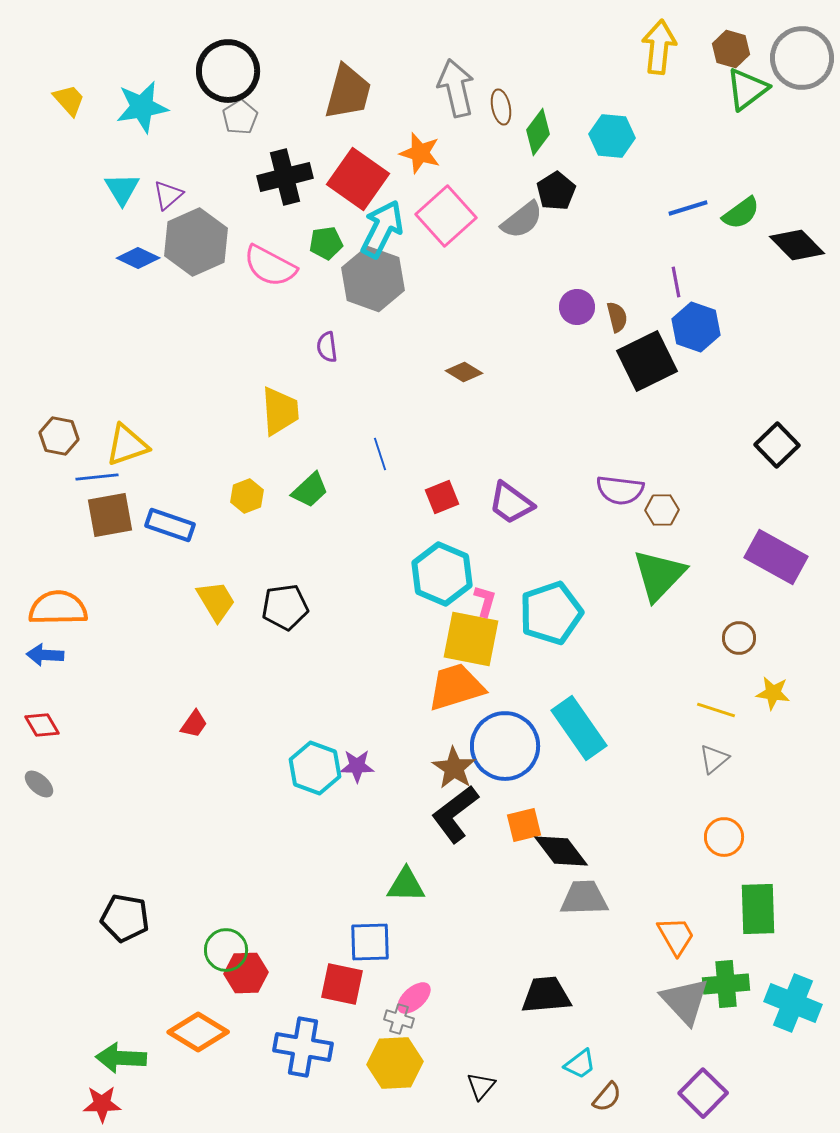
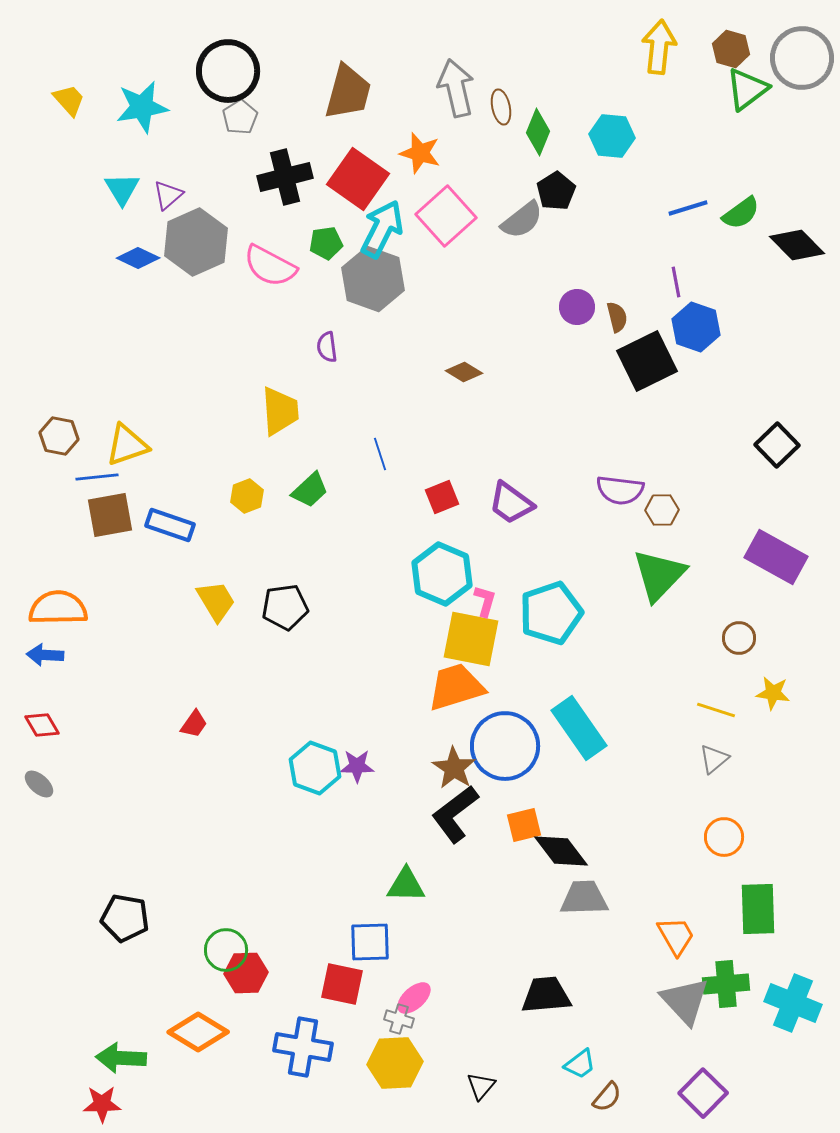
green diamond at (538, 132): rotated 15 degrees counterclockwise
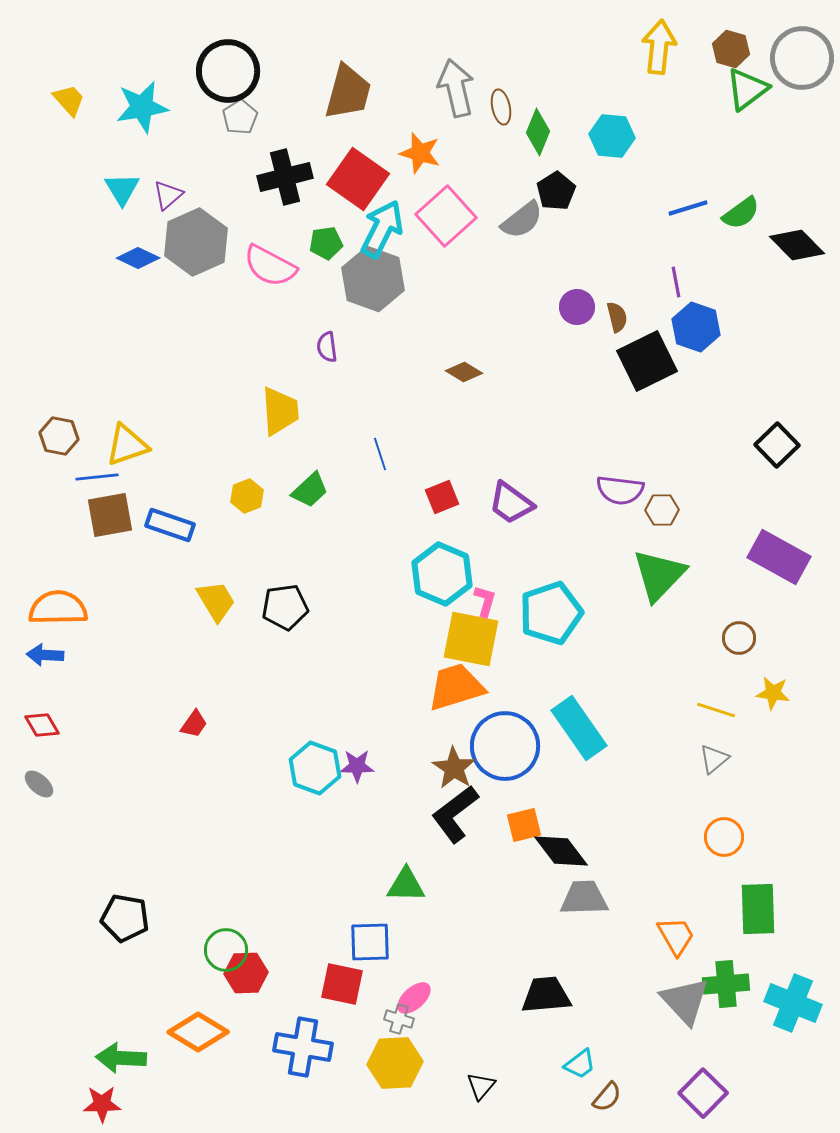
purple rectangle at (776, 557): moved 3 px right
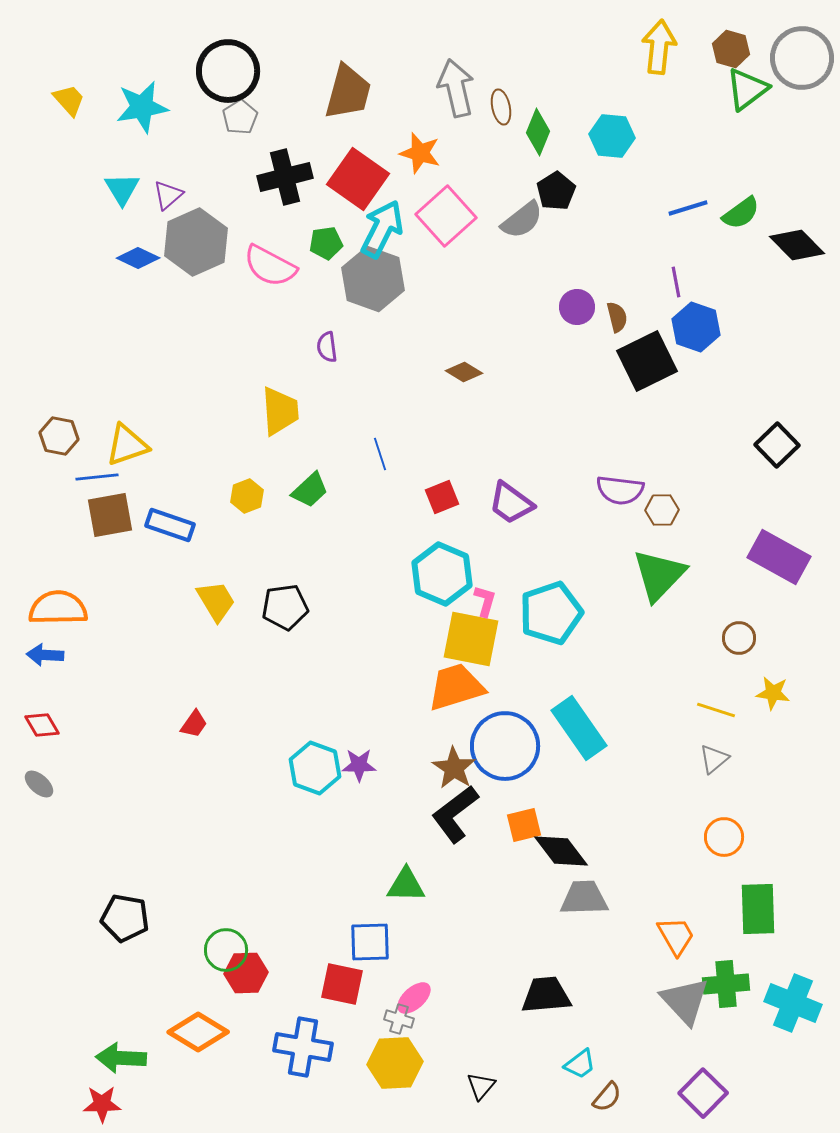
purple star at (357, 766): moved 2 px right, 1 px up
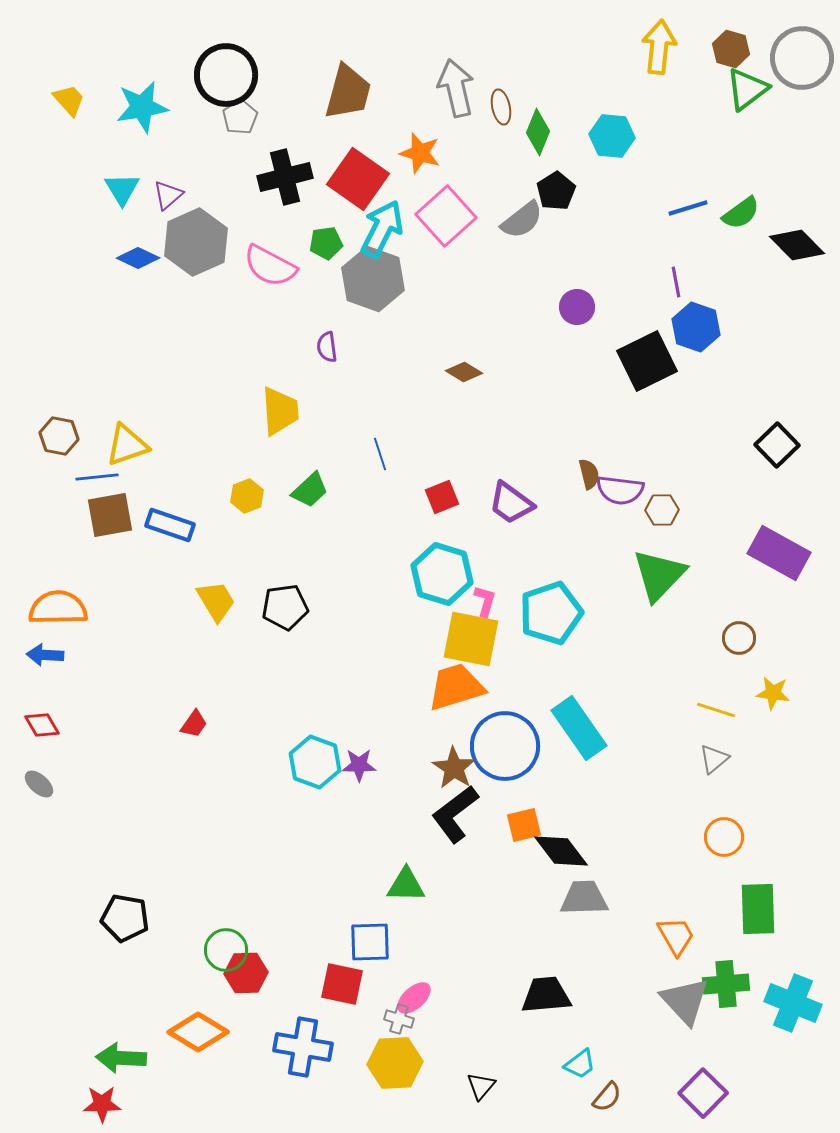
black circle at (228, 71): moved 2 px left, 4 px down
brown semicircle at (617, 317): moved 28 px left, 157 px down
purple rectangle at (779, 557): moved 4 px up
cyan hexagon at (442, 574): rotated 6 degrees counterclockwise
cyan hexagon at (315, 768): moved 6 px up
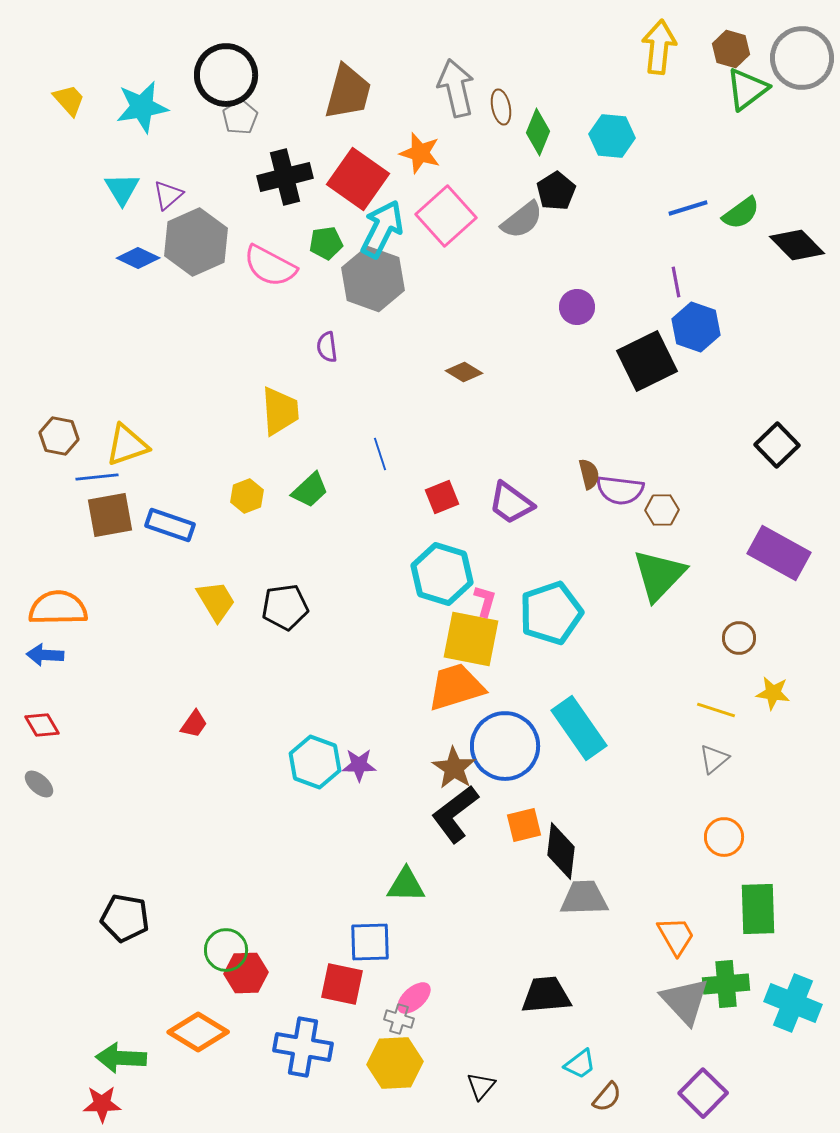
black diamond at (561, 851): rotated 44 degrees clockwise
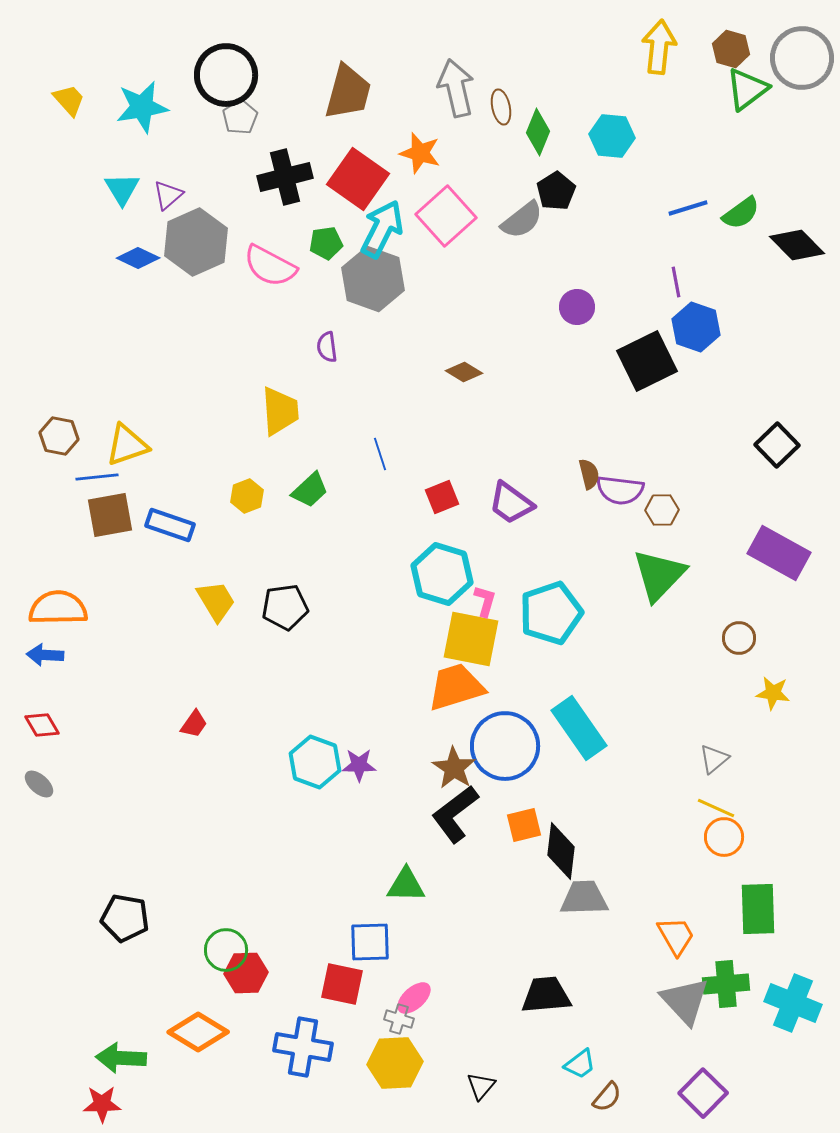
yellow line at (716, 710): moved 98 px down; rotated 6 degrees clockwise
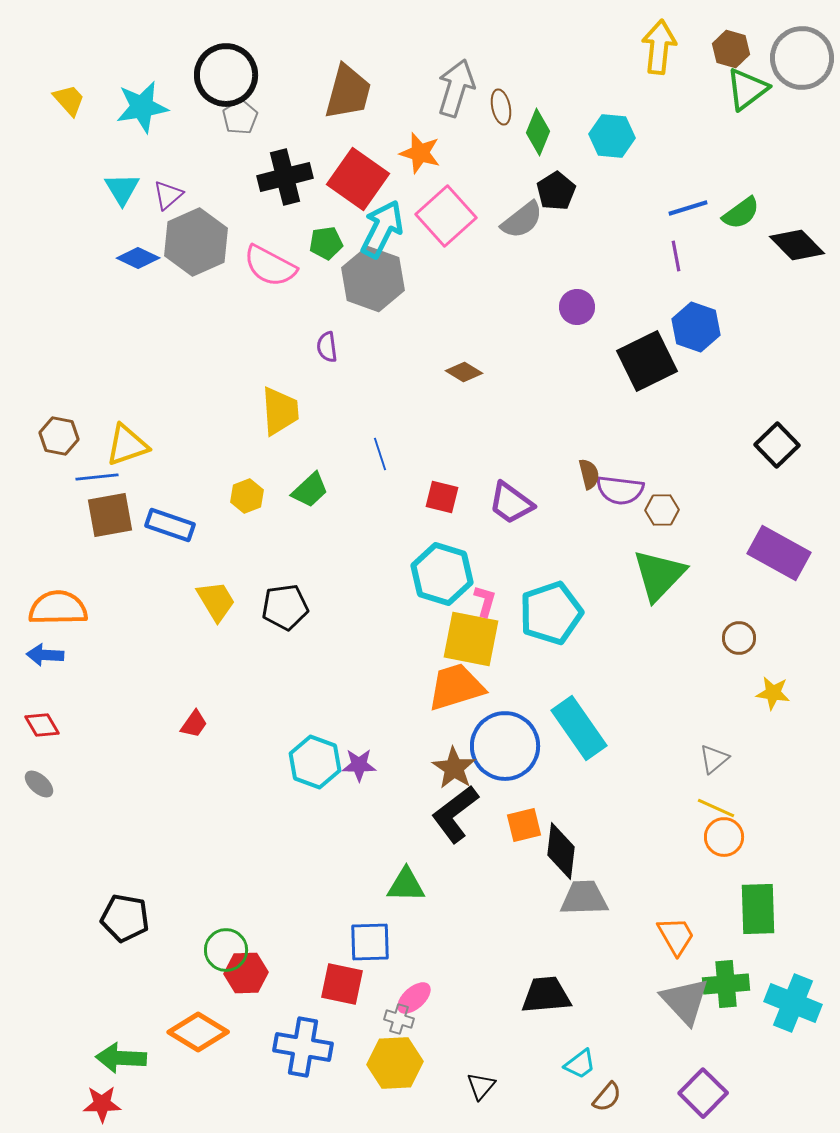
gray arrow at (456, 88): rotated 30 degrees clockwise
purple line at (676, 282): moved 26 px up
red square at (442, 497): rotated 36 degrees clockwise
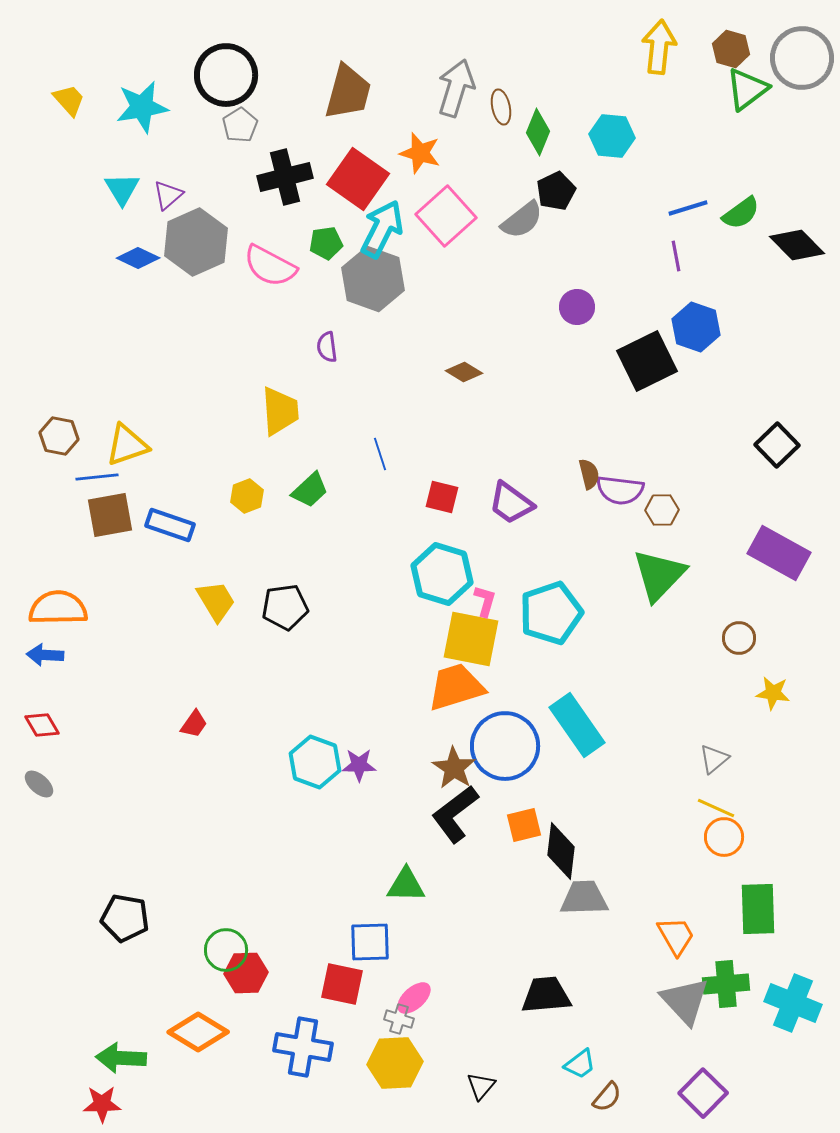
gray pentagon at (240, 117): moved 8 px down
black pentagon at (556, 191): rotated 6 degrees clockwise
cyan rectangle at (579, 728): moved 2 px left, 3 px up
